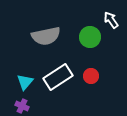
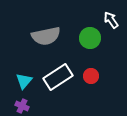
green circle: moved 1 px down
cyan triangle: moved 1 px left, 1 px up
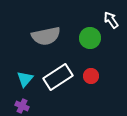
cyan triangle: moved 1 px right, 2 px up
